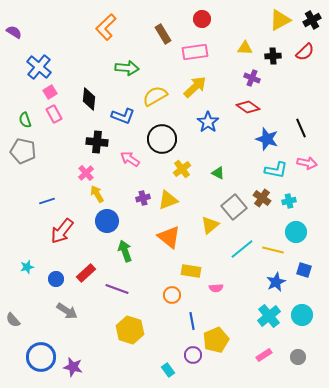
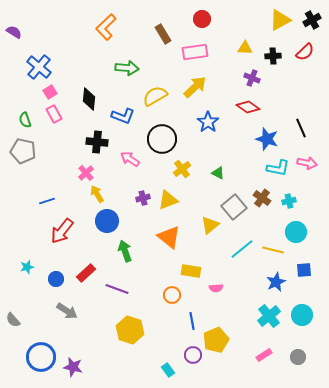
cyan L-shape at (276, 170): moved 2 px right, 2 px up
blue square at (304, 270): rotated 21 degrees counterclockwise
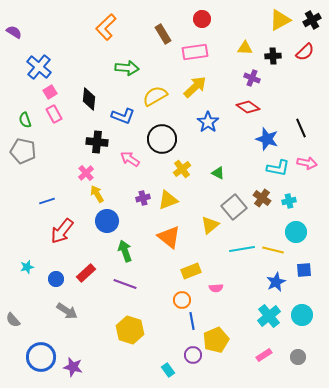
cyan line at (242, 249): rotated 30 degrees clockwise
yellow rectangle at (191, 271): rotated 30 degrees counterclockwise
purple line at (117, 289): moved 8 px right, 5 px up
orange circle at (172, 295): moved 10 px right, 5 px down
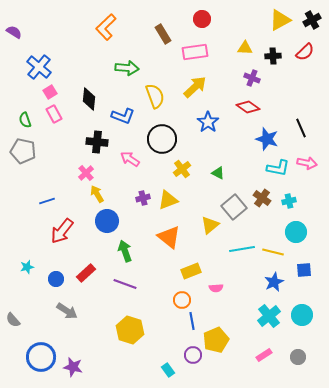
yellow semicircle at (155, 96): rotated 100 degrees clockwise
yellow line at (273, 250): moved 2 px down
blue star at (276, 282): moved 2 px left
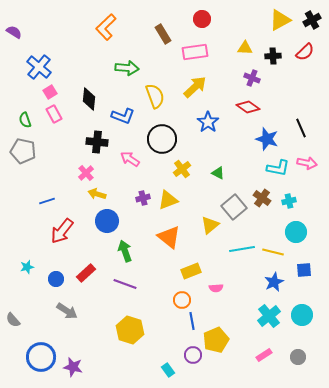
yellow arrow at (97, 194): rotated 42 degrees counterclockwise
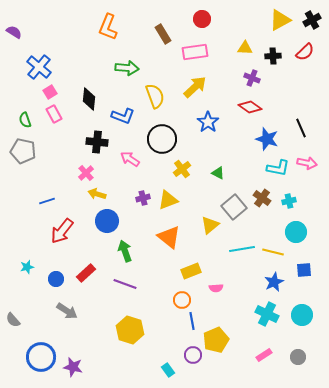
orange L-shape at (106, 27): moved 2 px right; rotated 24 degrees counterclockwise
red diamond at (248, 107): moved 2 px right
cyan cross at (269, 316): moved 2 px left, 2 px up; rotated 25 degrees counterclockwise
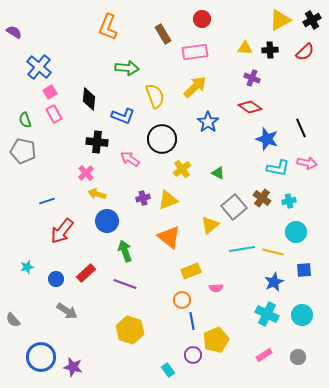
black cross at (273, 56): moved 3 px left, 6 px up
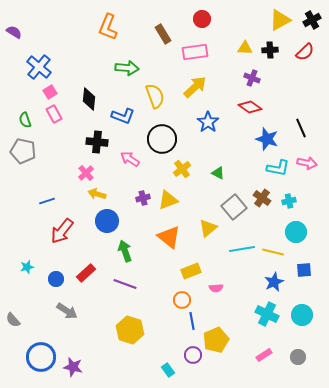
yellow triangle at (210, 225): moved 2 px left, 3 px down
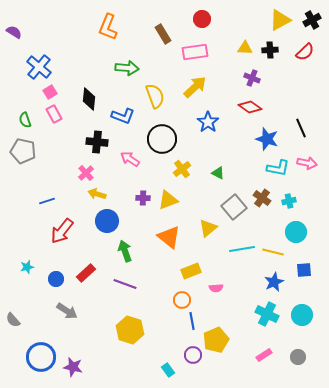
purple cross at (143, 198): rotated 16 degrees clockwise
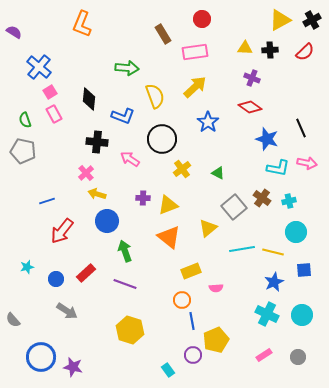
orange L-shape at (108, 27): moved 26 px left, 3 px up
yellow triangle at (168, 200): moved 5 px down
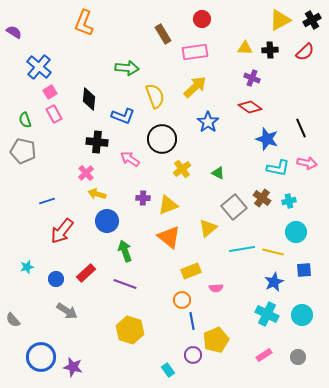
orange L-shape at (82, 24): moved 2 px right, 1 px up
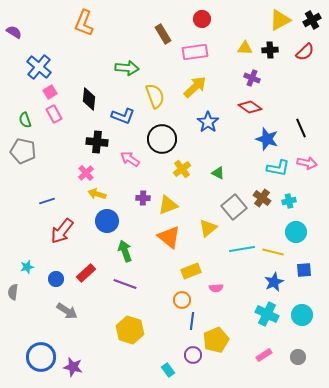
gray semicircle at (13, 320): moved 28 px up; rotated 49 degrees clockwise
blue line at (192, 321): rotated 18 degrees clockwise
